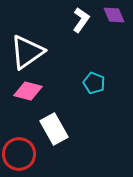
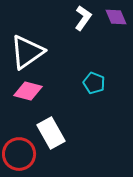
purple diamond: moved 2 px right, 2 px down
white L-shape: moved 2 px right, 2 px up
white rectangle: moved 3 px left, 4 px down
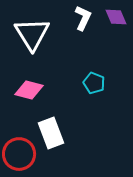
white L-shape: rotated 10 degrees counterclockwise
white triangle: moved 5 px right, 18 px up; rotated 27 degrees counterclockwise
pink diamond: moved 1 px right, 1 px up
white rectangle: rotated 8 degrees clockwise
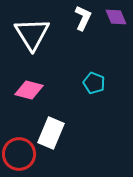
white rectangle: rotated 44 degrees clockwise
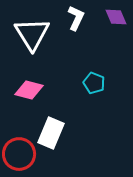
white L-shape: moved 7 px left
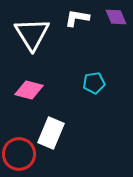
white L-shape: moved 1 px right; rotated 105 degrees counterclockwise
cyan pentagon: rotated 30 degrees counterclockwise
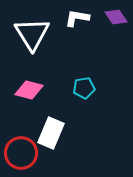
purple diamond: rotated 10 degrees counterclockwise
cyan pentagon: moved 10 px left, 5 px down
red circle: moved 2 px right, 1 px up
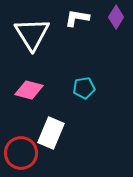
purple diamond: rotated 65 degrees clockwise
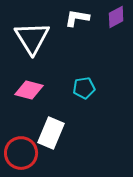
purple diamond: rotated 30 degrees clockwise
white triangle: moved 4 px down
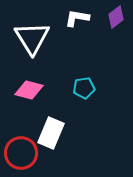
purple diamond: rotated 10 degrees counterclockwise
